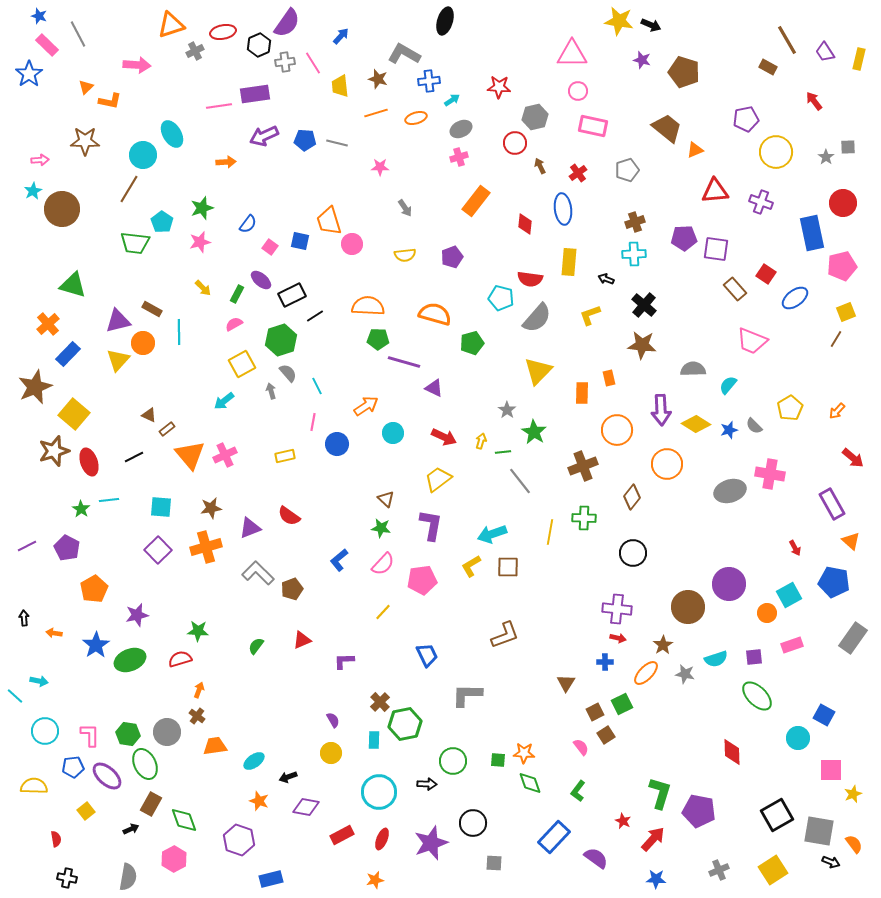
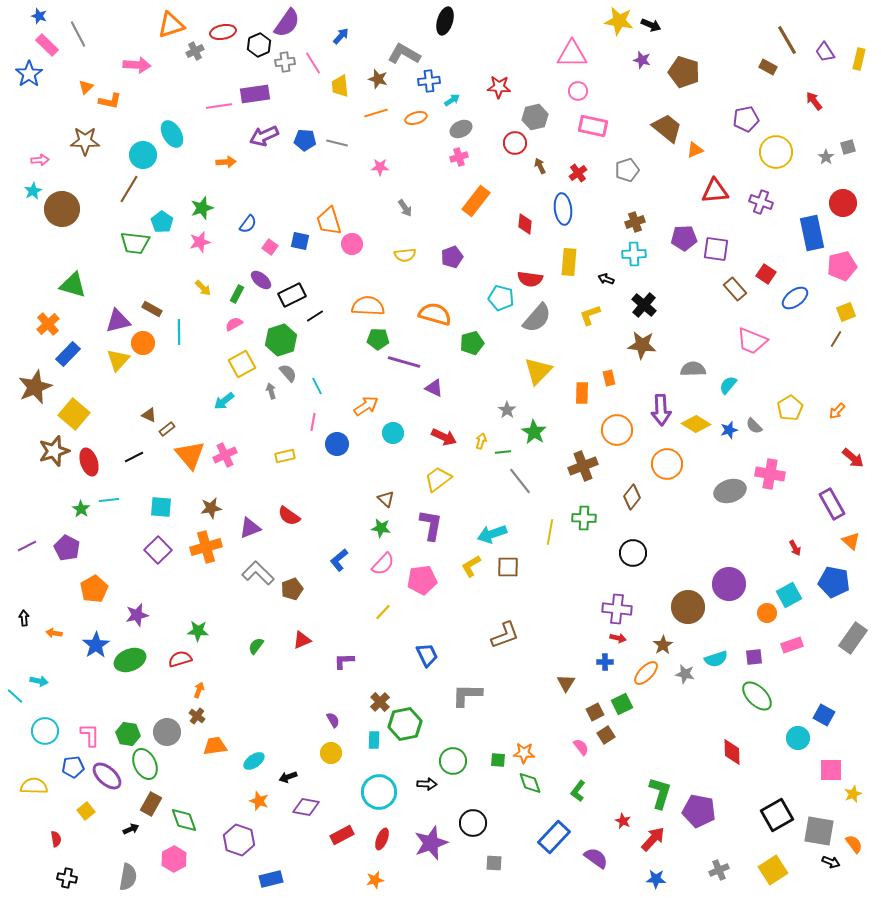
gray square at (848, 147): rotated 14 degrees counterclockwise
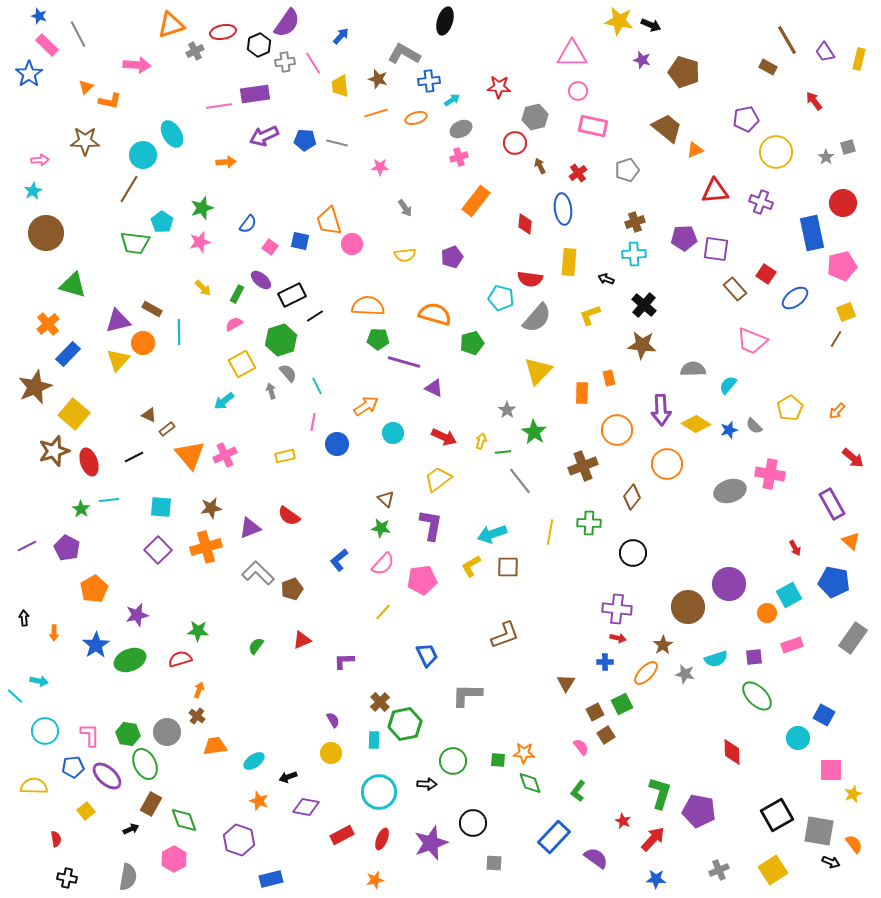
brown circle at (62, 209): moved 16 px left, 24 px down
green cross at (584, 518): moved 5 px right, 5 px down
orange arrow at (54, 633): rotated 98 degrees counterclockwise
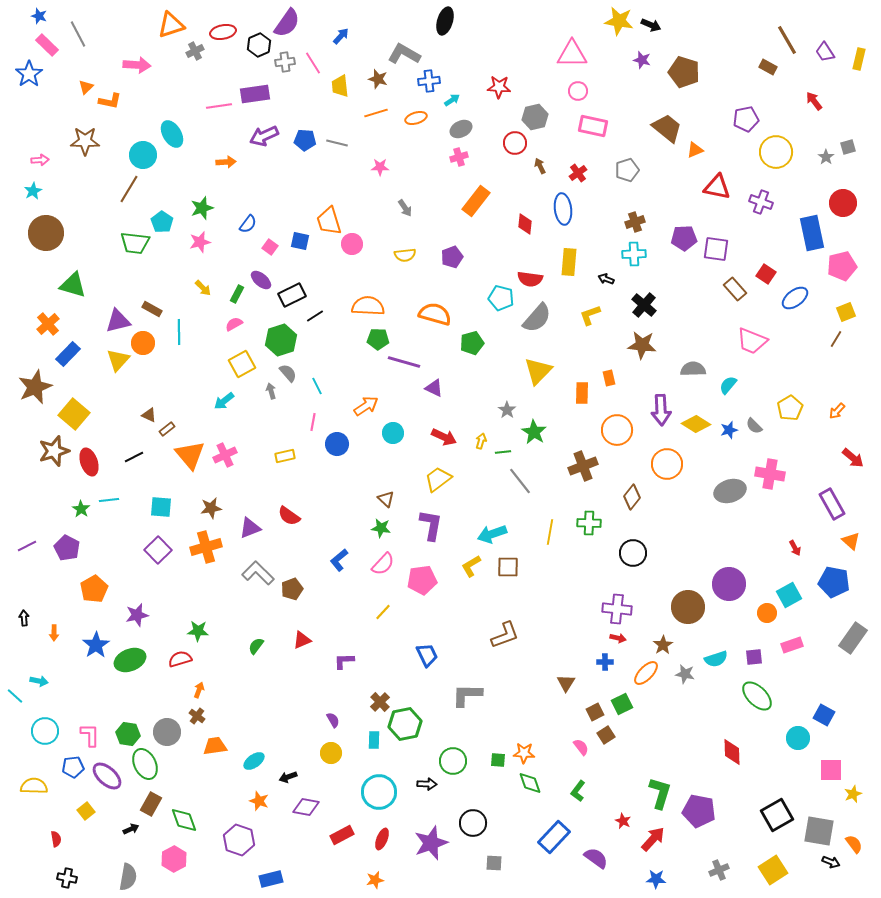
red triangle at (715, 191): moved 2 px right, 4 px up; rotated 16 degrees clockwise
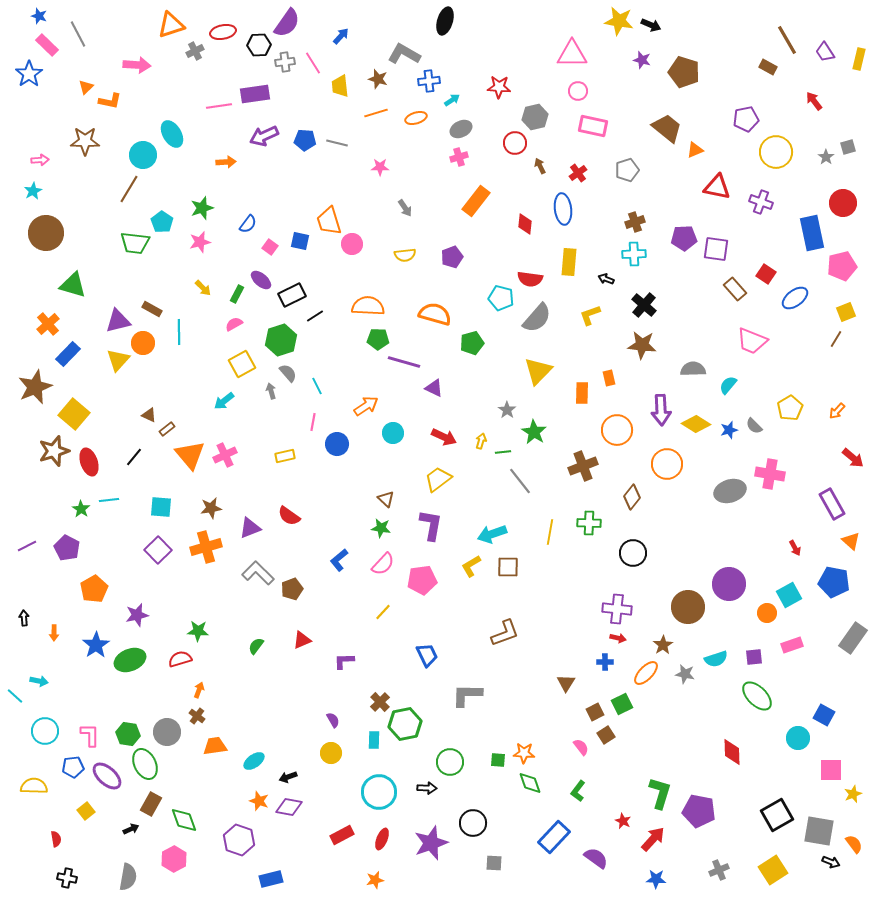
black hexagon at (259, 45): rotated 20 degrees clockwise
black line at (134, 457): rotated 24 degrees counterclockwise
brown L-shape at (505, 635): moved 2 px up
green circle at (453, 761): moved 3 px left, 1 px down
black arrow at (427, 784): moved 4 px down
purple diamond at (306, 807): moved 17 px left
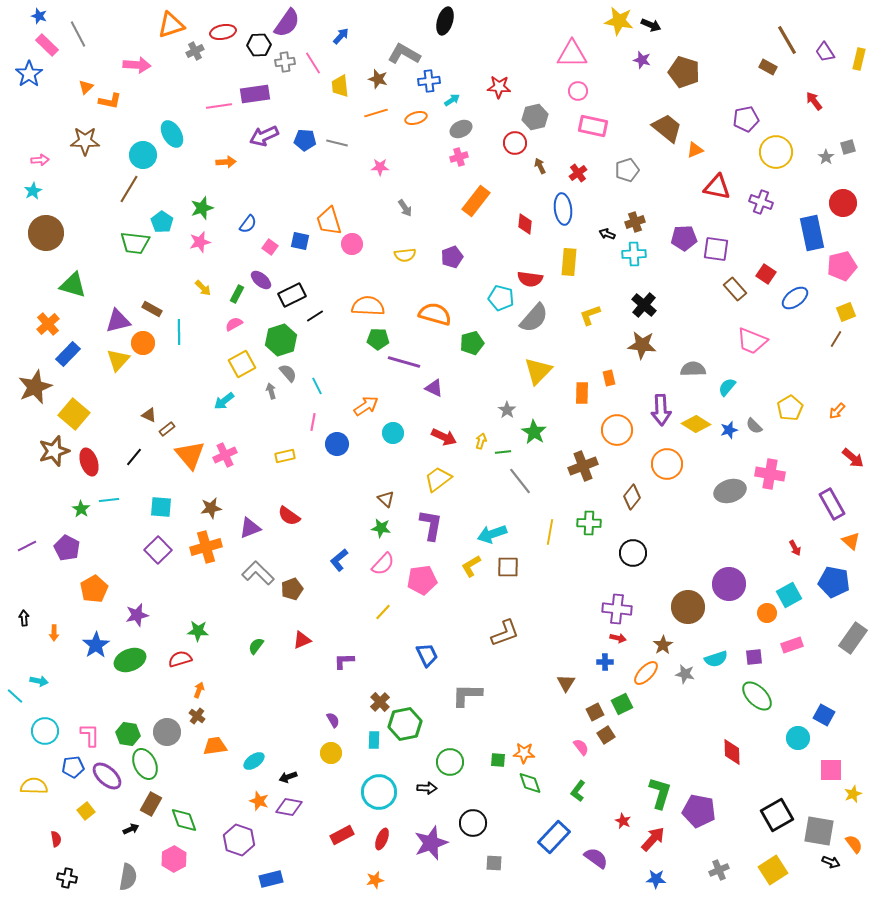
black arrow at (606, 279): moved 1 px right, 45 px up
gray semicircle at (537, 318): moved 3 px left
cyan semicircle at (728, 385): moved 1 px left, 2 px down
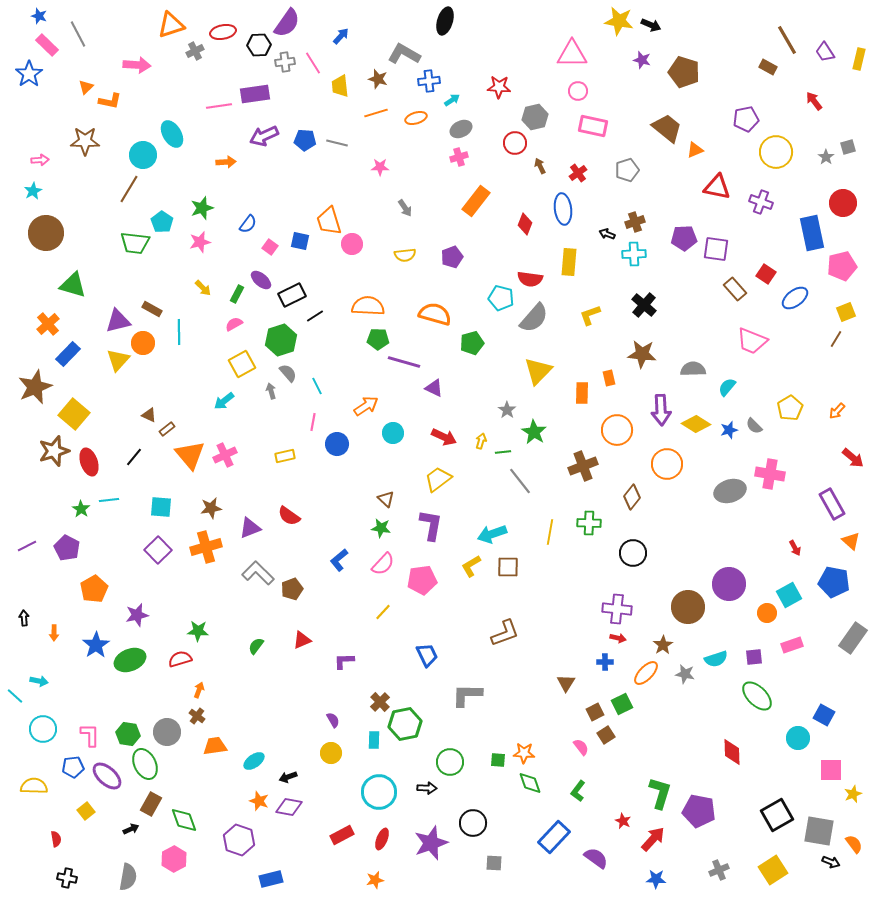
red diamond at (525, 224): rotated 15 degrees clockwise
brown star at (642, 345): moved 9 px down
cyan circle at (45, 731): moved 2 px left, 2 px up
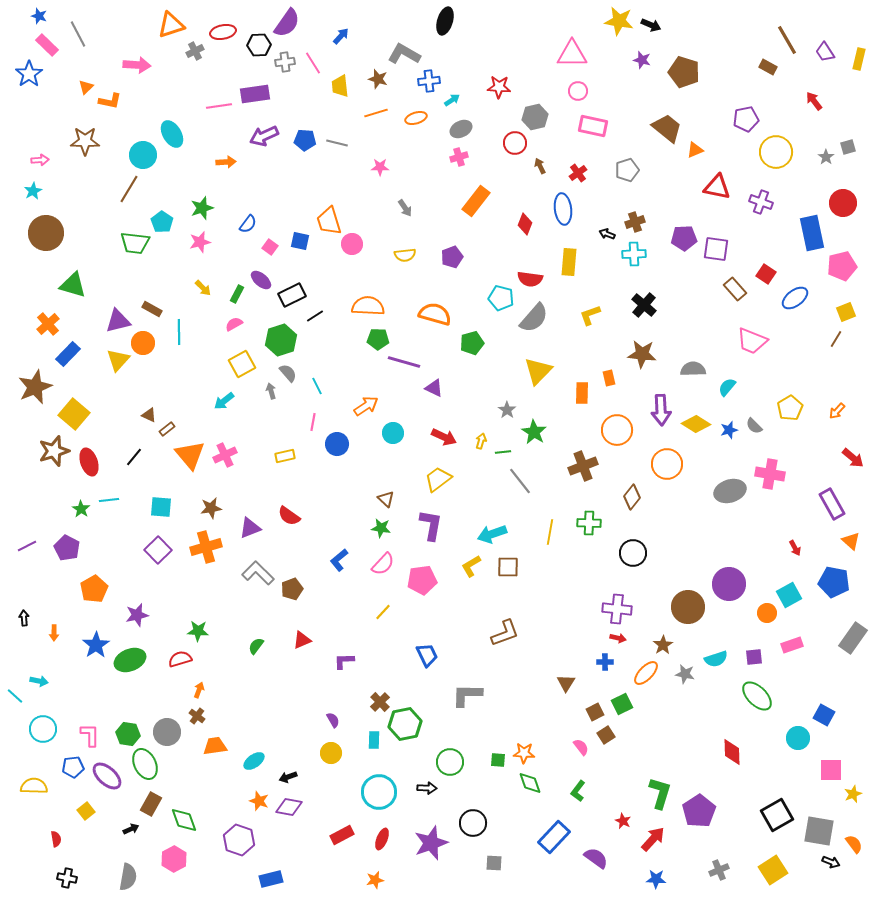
purple pentagon at (699, 811): rotated 28 degrees clockwise
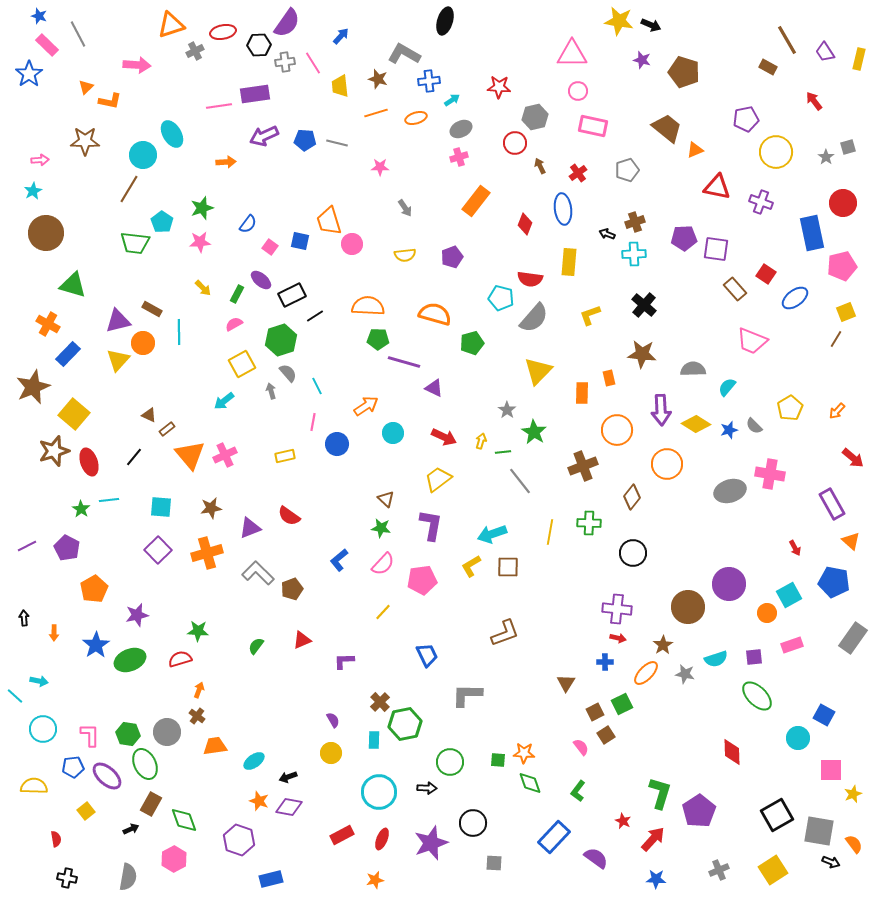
pink star at (200, 242): rotated 10 degrees clockwise
orange cross at (48, 324): rotated 20 degrees counterclockwise
brown star at (35, 387): moved 2 px left
orange cross at (206, 547): moved 1 px right, 6 px down
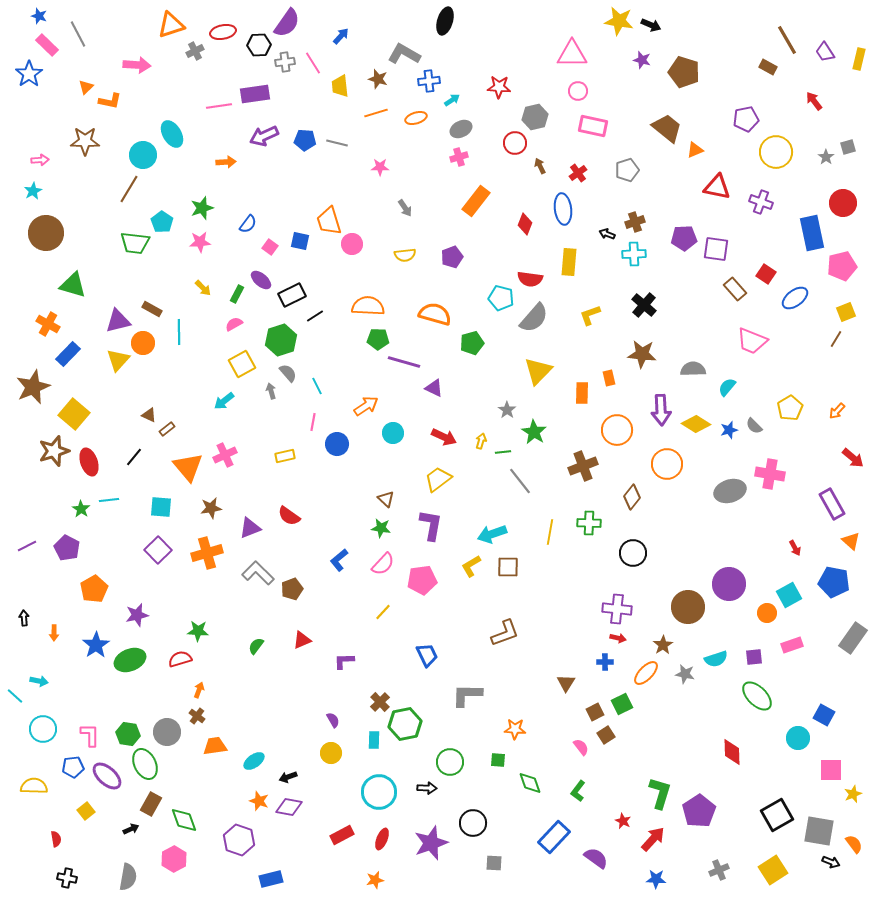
orange triangle at (190, 455): moved 2 px left, 12 px down
orange star at (524, 753): moved 9 px left, 24 px up
